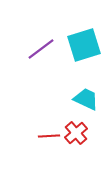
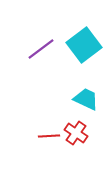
cyan square: rotated 20 degrees counterclockwise
red cross: rotated 15 degrees counterclockwise
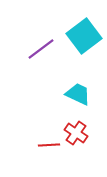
cyan square: moved 9 px up
cyan trapezoid: moved 8 px left, 5 px up
red line: moved 9 px down
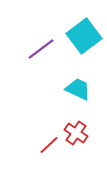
cyan trapezoid: moved 5 px up
red line: rotated 40 degrees counterclockwise
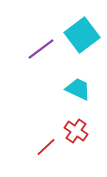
cyan square: moved 2 px left, 1 px up
red cross: moved 2 px up
red line: moved 3 px left, 2 px down
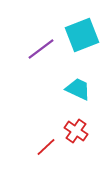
cyan square: rotated 16 degrees clockwise
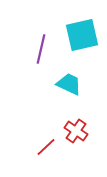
cyan square: rotated 8 degrees clockwise
purple line: rotated 40 degrees counterclockwise
cyan trapezoid: moved 9 px left, 5 px up
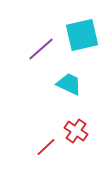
purple line: rotated 36 degrees clockwise
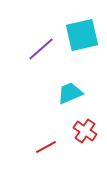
cyan trapezoid: moved 1 px right, 9 px down; rotated 48 degrees counterclockwise
red cross: moved 9 px right
red line: rotated 15 degrees clockwise
